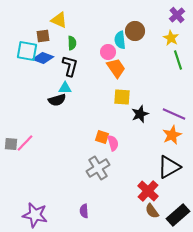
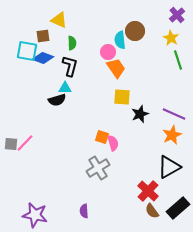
black rectangle: moved 7 px up
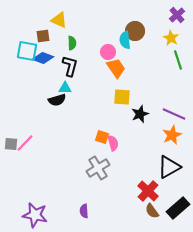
cyan semicircle: moved 5 px right
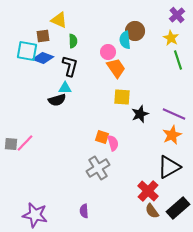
green semicircle: moved 1 px right, 2 px up
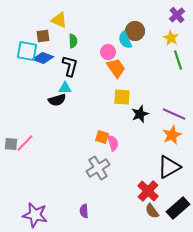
cyan semicircle: rotated 18 degrees counterclockwise
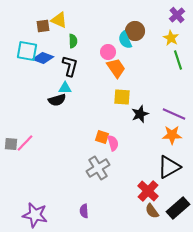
brown square: moved 10 px up
orange star: rotated 24 degrees clockwise
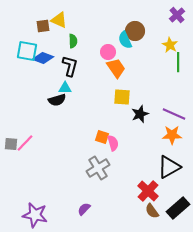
yellow star: moved 1 px left, 7 px down
green line: moved 2 px down; rotated 18 degrees clockwise
purple semicircle: moved 2 px up; rotated 48 degrees clockwise
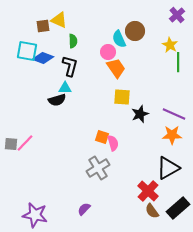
cyan semicircle: moved 6 px left, 1 px up
black triangle: moved 1 px left, 1 px down
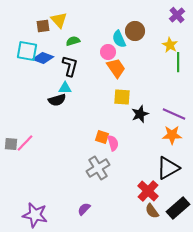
yellow triangle: rotated 24 degrees clockwise
green semicircle: rotated 104 degrees counterclockwise
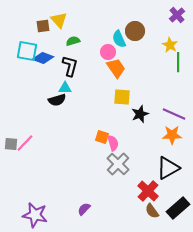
gray cross: moved 20 px right, 4 px up; rotated 15 degrees counterclockwise
